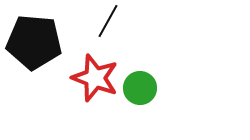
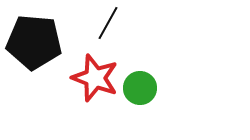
black line: moved 2 px down
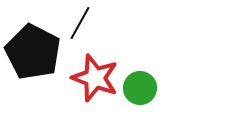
black line: moved 28 px left
black pentagon: moved 1 px left, 10 px down; rotated 22 degrees clockwise
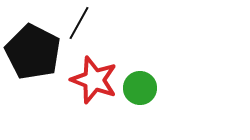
black line: moved 1 px left
red star: moved 1 px left, 2 px down
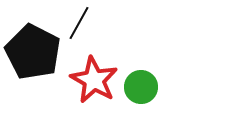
red star: rotated 9 degrees clockwise
green circle: moved 1 px right, 1 px up
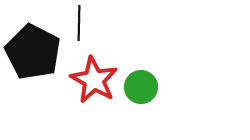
black line: rotated 28 degrees counterclockwise
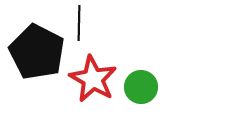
black pentagon: moved 4 px right
red star: moved 1 px left, 1 px up
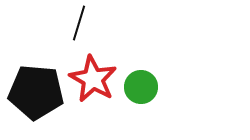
black line: rotated 16 degrees clockwise
black pentagon: moved 1 px left, 40 px down; rotated 22 degrees counterclockwise
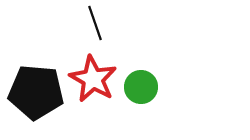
black line: moved 16 px right; rotated 36 degrees counterclockwise
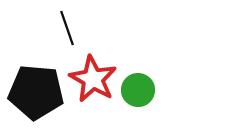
black line: moved 28 px left, 5 px down
green circle: moved 3 px left, 3 px down
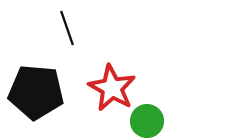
red star: moved 19 px right, 9 px down
green circle: moved 9 px right, 31 px down
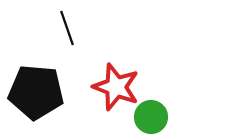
red star: moved 4 px right, 1 px up; rotated 9 degrees counterclockwise
green circle: moved 4 px right, 4 px up
